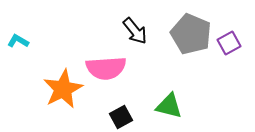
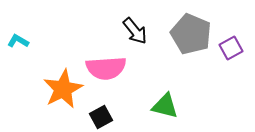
purple square: moved 2 px right, 5 px down
green triangle: moved 4 px left
black square: moved 20 px left
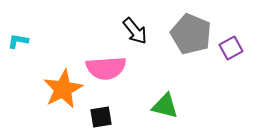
cyan L-shape: rotated 20 degrees counterclockwise
black square: rotated 20 degrees clockwise
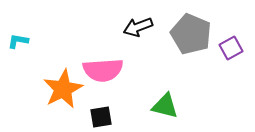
black arrow: moved 3 px right, 4 px up; rotated 108 degrees clockwise
pink semicircle: moved 3 px left, 2 px down
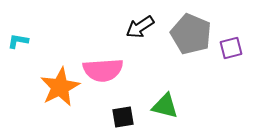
black arrow: moved 2 px right; rotated 12 degrees counterclockwise
purple square: rotated 15 degrees clockwise
orange star: moved 3 px left, 2 px up
black square: moved 22 px right
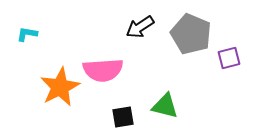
cyan L-shape: moved 9 px right, 7 px up
purple square: moved 2 px left, 10 px down
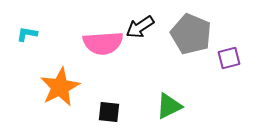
pink semicircle: moved 27 px up
green triangle: moved 4 px right; rotated 40 degrees counterclockwise
black square: moved 14 px left, 5 px up; rotated 15 degrees clockwise
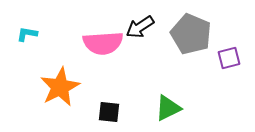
green triangle: moved 1 px left, 2 px down
